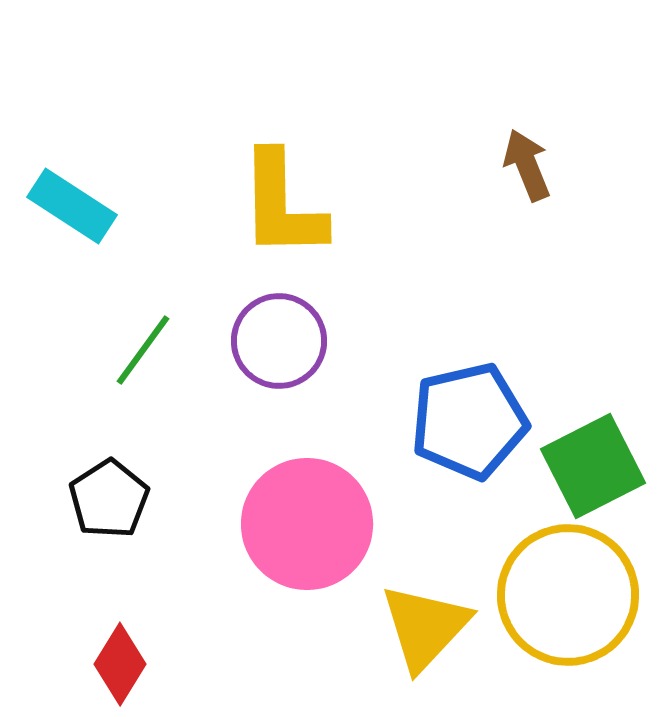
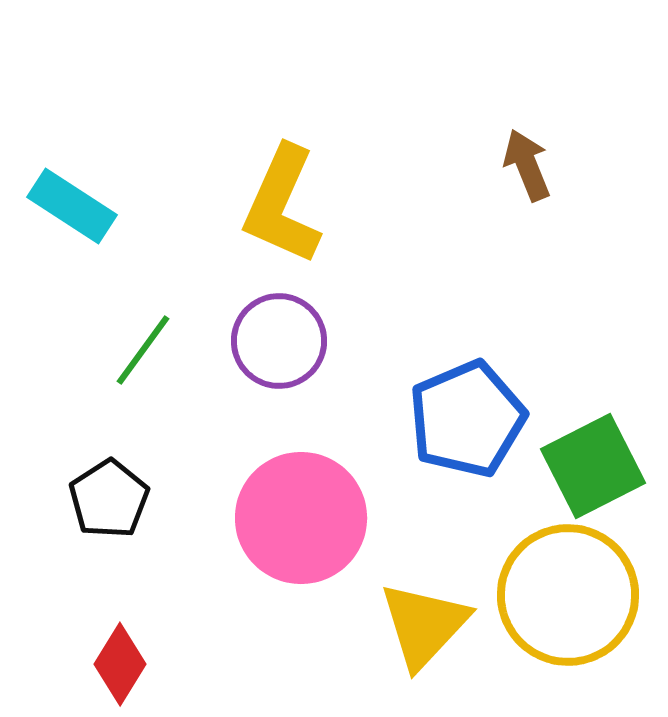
yellow L-shape: rotated 25 degrees clockwise
blue pentagon: moved 2 px left, 2 px up; rotated 10 degrees counterclockwise
pink circle: moved 6 px left, 6 px up
yellow triangle: moved 1 px left, 2 px up
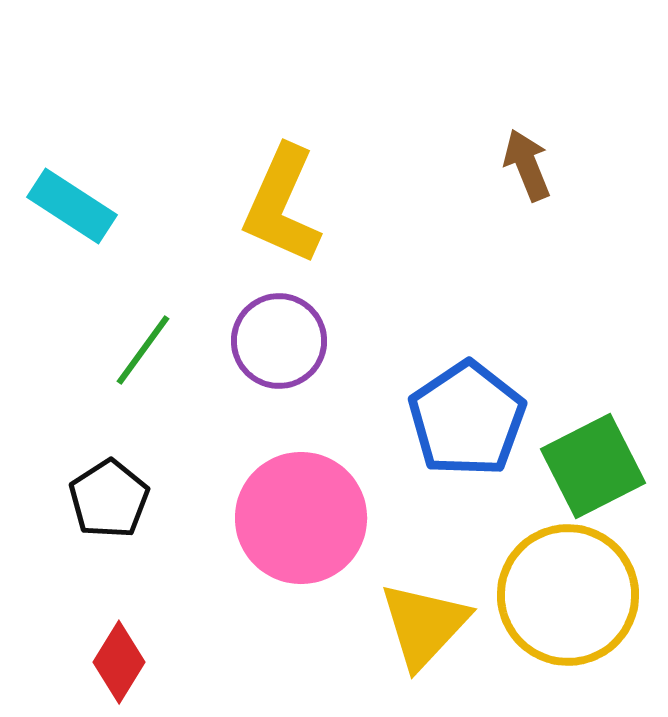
blue pentagon: rotated 11 degrees counterclockwise
red diamond: moved 1 px left, 2 px up
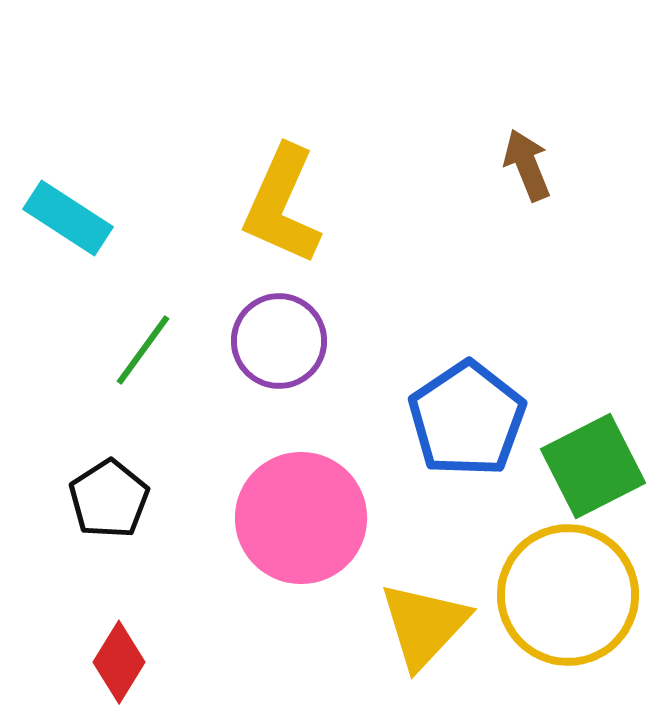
cyan rectangle: moved 4 px left, 12 px down
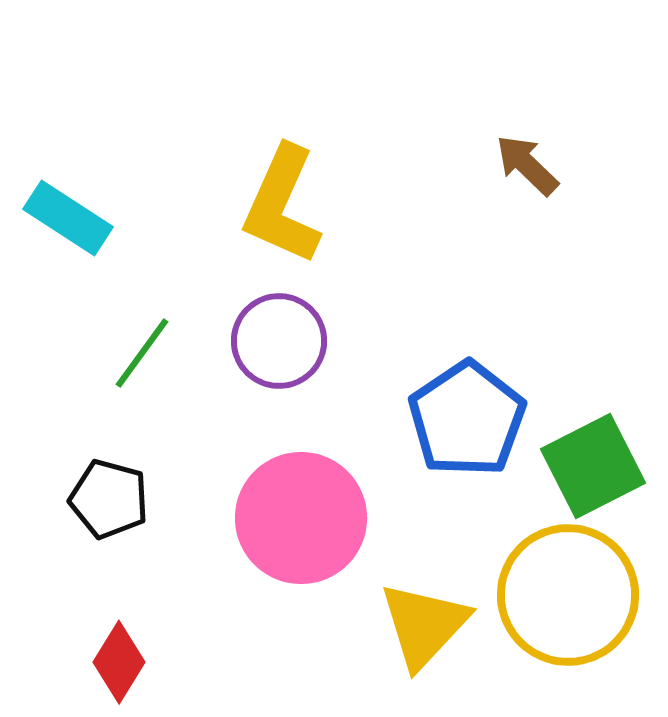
brown arrow: rotated 24 degrees counterclockwise
green line: moved 1 px left, 3 px down
black pentagon: rotated 24 degrees counterclockwise
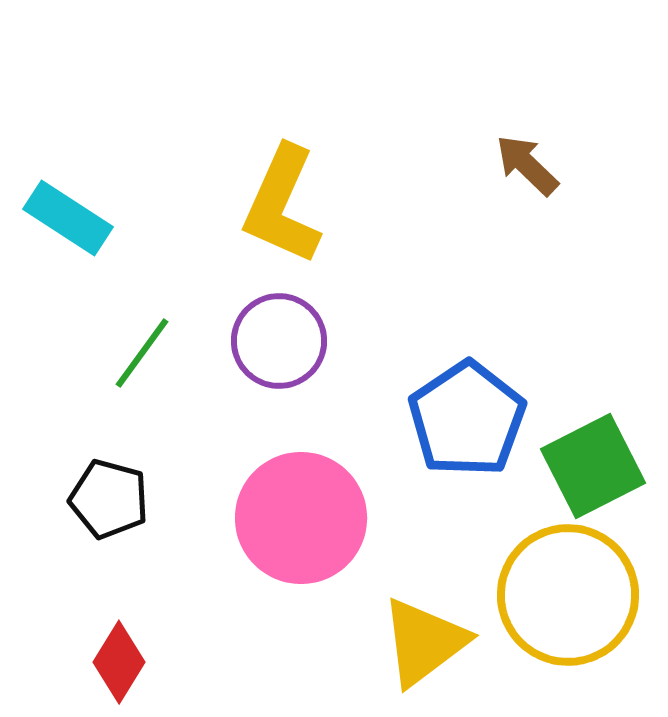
yellow triangle: moved 17 px down; rotated 10 degrees clockwise
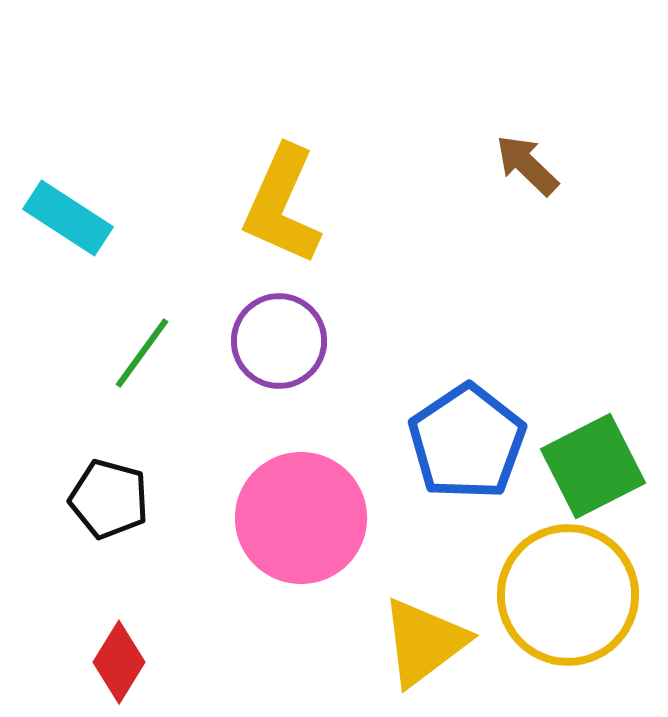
blue pentagon: moved 23 px down
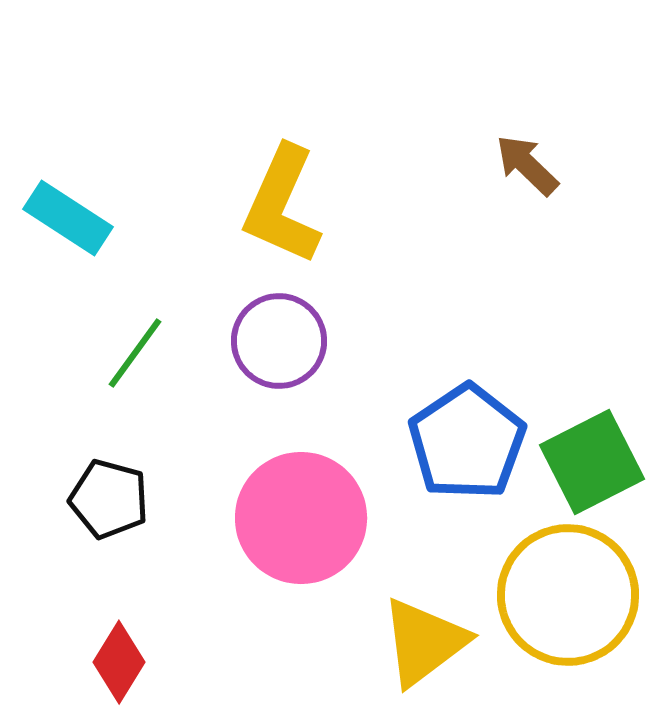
green line: moved 7 px left
green square: moved 1 px left, 4 px up
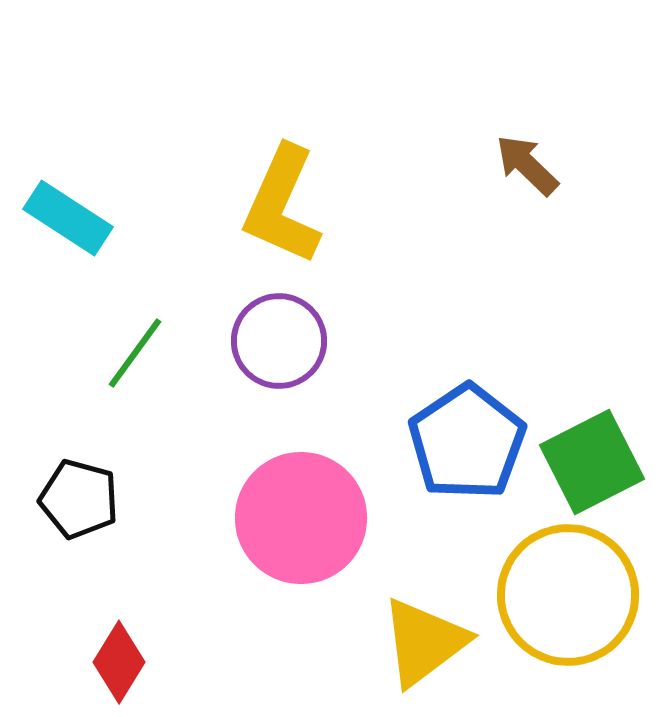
black pentagon: moved 30 px left
